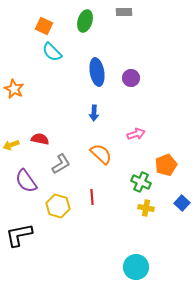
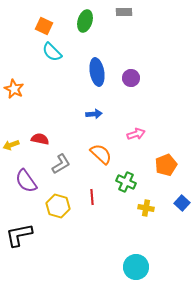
blue arrow: moved 1 px down; rotated 98 degrees counterclockwise
green cross: moved 15 px left
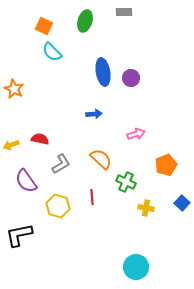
blue ellipse: moved 6 px right
orange semicircle: moved 5 px down
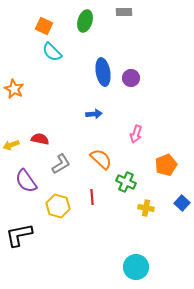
pink arrow: rotated 126 degrees clockwise
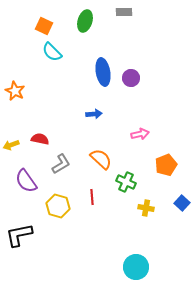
orange star: moved 1 px right, 2 px down
pink arrow: moved 4 px right; rotated 120 degrees counterclockwise
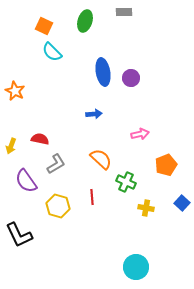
yellow arrow: moved 1 px down; rotated 49 degrees counterclockwise
gray L-shape: moved 5 px left
black L-shape: rotated 104 degrees counterclockwise
